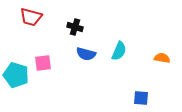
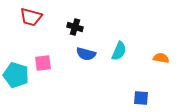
orange semicircle: moved 1 px left
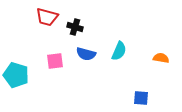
red trapezoid: moved 16 px right
pink square: moved 12 px right, 2 px up
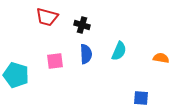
black cross: moved 7 px right, 2 px up
blue semicircle: rotated 108 degrees counterclockwise
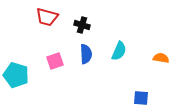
pink square: rotated 12 degrees counterclockwise
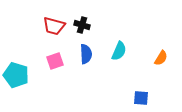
red trapezoid: moved 7 px right, 9 px down
orange semicircle: rotated 112 degrees clockwise
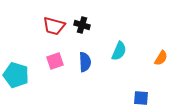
blue semicircle: moved 1 px left, 8 px down
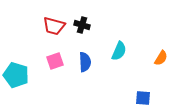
blue square: moved 2 px right
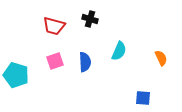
black cross: moved 8 px right, 6 px up
orange semicircle: rotated 56 degrees counterclockwise
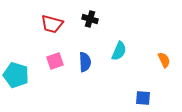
red trapezoid: moved 2 px left, 2 px up
orange semicircle: moved 3 px right, 2 px down
